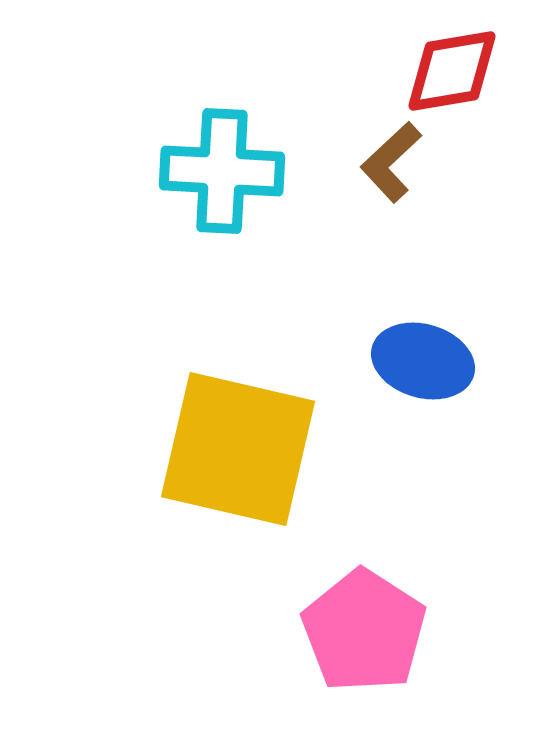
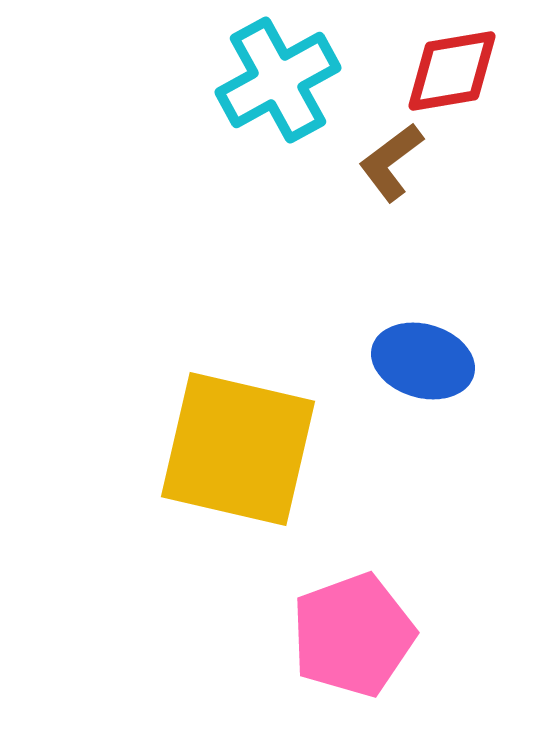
brown L-shape: rotated 6 degrees clockwise
cyan cross: moved 56 px right, 91 px up; rotated 32 degrees counterclockwise
pink pentagon: moved 11 px left, 4 px down; rotated 19 degrees clockwise
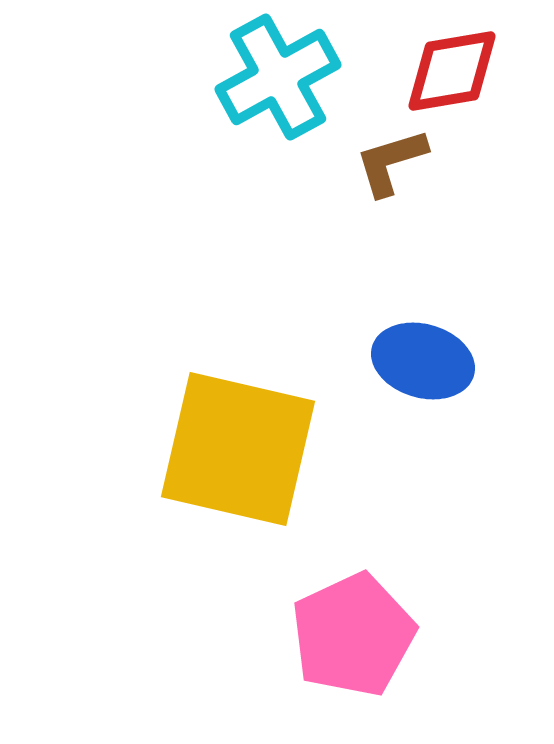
cyan cross: moved 3 px up
brown L-shape: rotated 20 degrees clockwise
pink pentagon: rotated 5 degrees counterclockwise
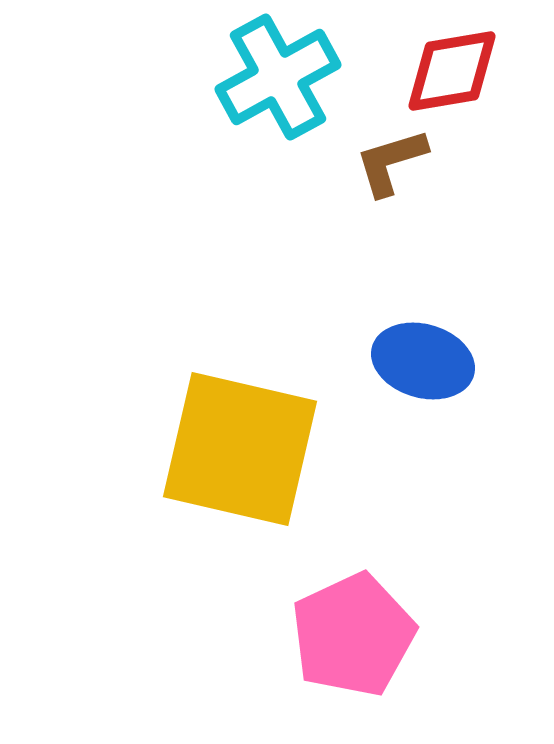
yellow square: moved 2 px right
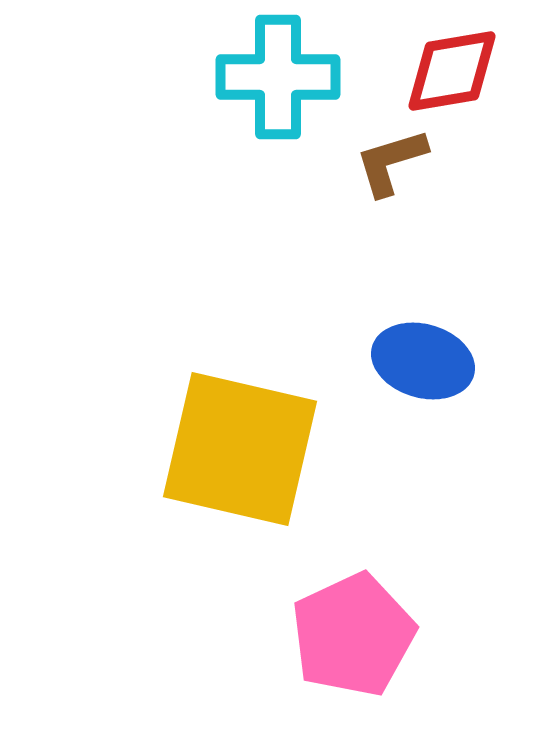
cyan cross: rotated 29 degrees clockwise
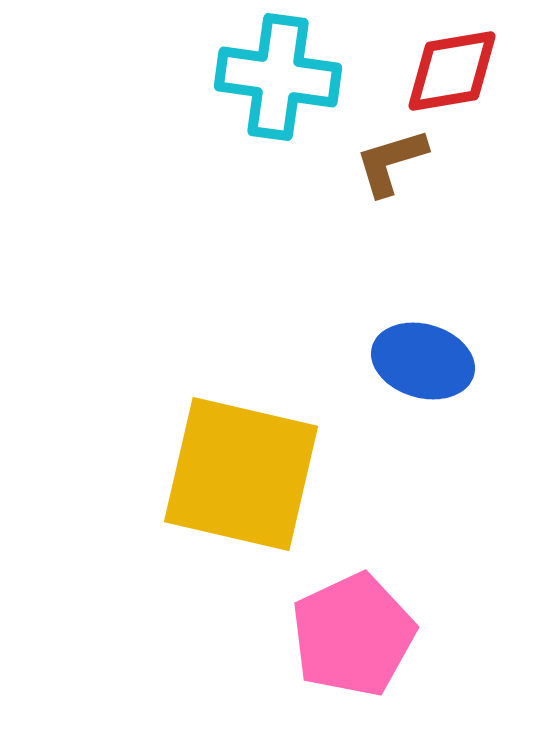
cyan cross: rotated 8 degrees clockwise
yellow square: moved 1 px right, 25 px down
